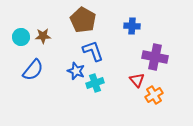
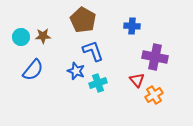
cyan cross: moved 3 px right
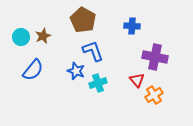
brown star: rotated 21 degrees counterclockwise
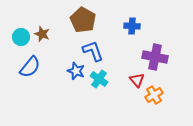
brown star: moved 1 px left, 2 px up; rotated 28 degrees counterclockwise
blue semicircle: moved 3 px left, 3 px up
cyan cross: moved 1 px right, 4 px up; rotated 36 degrees counterclockwise
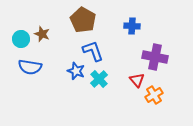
cyan circle: moved 2 px down
blue semicircle: rotated 60 degrees clockwise
cyan cross: rotated 12 degrees clockwise
